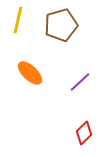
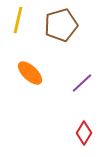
purple line: moved 2 px right, 1 px down
red diamond: rotated 15 degrees counterclockwise
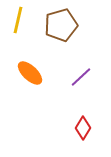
purple line: moved 1 px left, 6 px up
red diamond: moved 1 px left, 5 px up
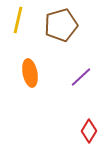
orange ellipse: rotated 36 degrees clockwise
red diamond: moved 6 px right, 3 px down
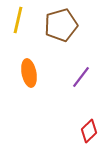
orange ellipse: moved 1 px left
purple line: rotated 10 degrees counterclockwise
red diamond: rotated 15 degrees clockwise
